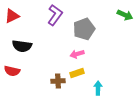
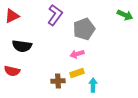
cyan arrow: moved 5 px left, 3 px up
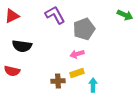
purple L-shape: rotated 65 degrees counterclockwise
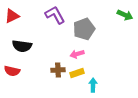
brown cross: moved 11 px up
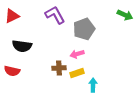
brown cross: moved 1 px right, 2 px up
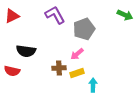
black semicircle: moved 4 px right, 5 px down
pink arrow: rotated 24 degrees counterclockwise
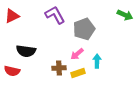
yellow rectangle: moved 1 px right
cyan arrow: moved 4 px right, 24 px up
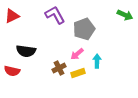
brown cross: rotated 24 degrees counterclockwise
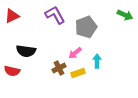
gray pentagon: moved 2 px right, 2 px up
pink arrow: moved 2 px left, 1 px up
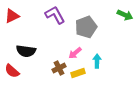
red semicircle: rotated 28 degrees clockwise
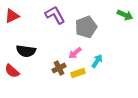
cyan arrow: rotated 32 degrees clockwise
